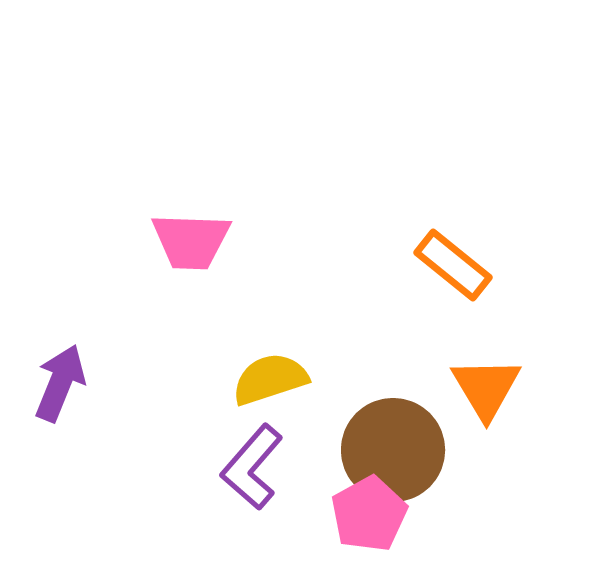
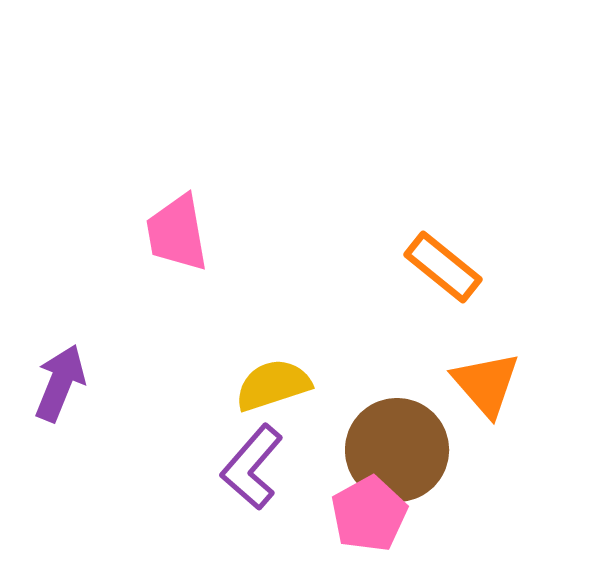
pink trapezoid: moved 14 px left, 8 px up; rotated 78 degrees clockwise
orange rectangle: moved 10 px left, 2 px down
yellow semicircle: moved 3 px right, 6 px down
orange triangle: moved 4 px up; rotated 10 degrees counterclockwise
brown circle: moved 4 px right
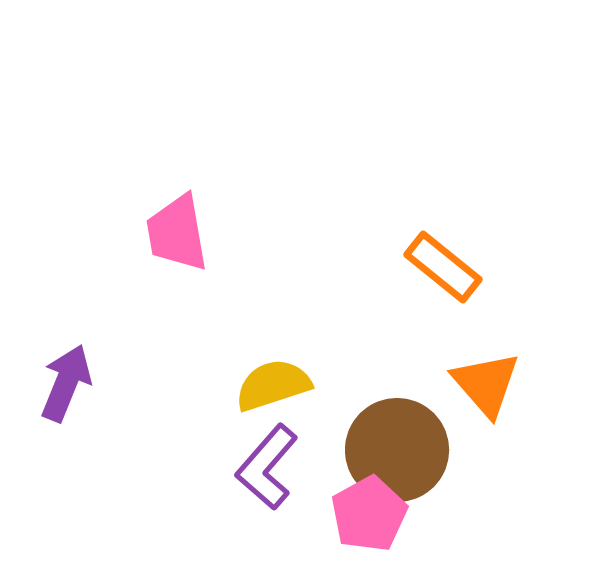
purple arrow: moved 6 px right
purple L-shape: moved 15 px right
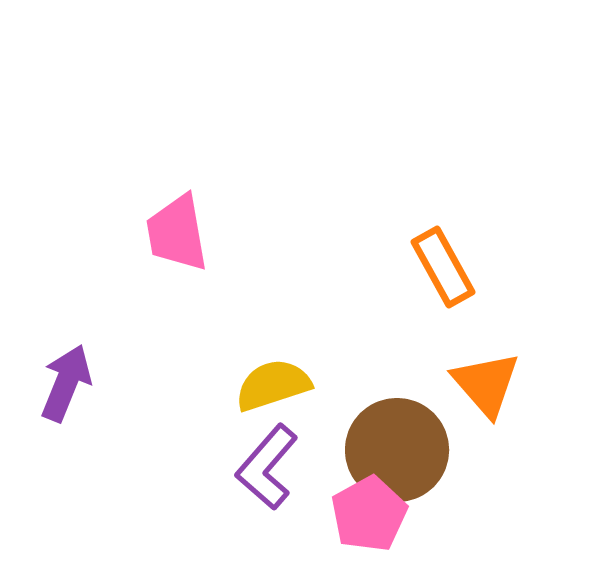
orange rectangle: rotated 22 degrees clockwise
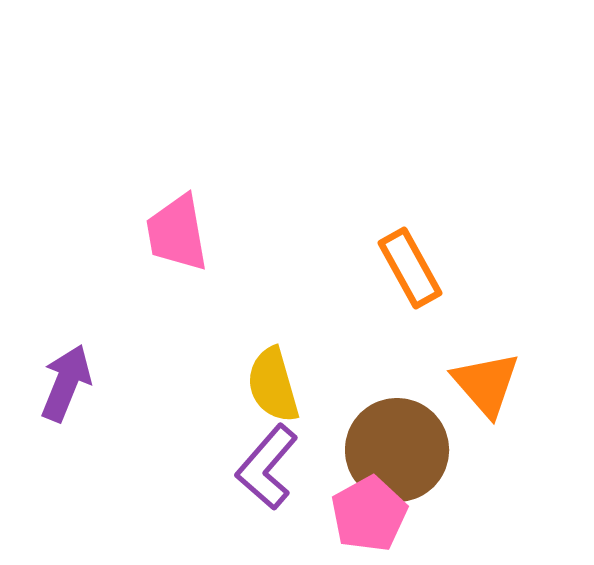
orange rectangle: moved 33 px left, 1 px down
yellow semicircle: rotated 88 degrees counterclockwise
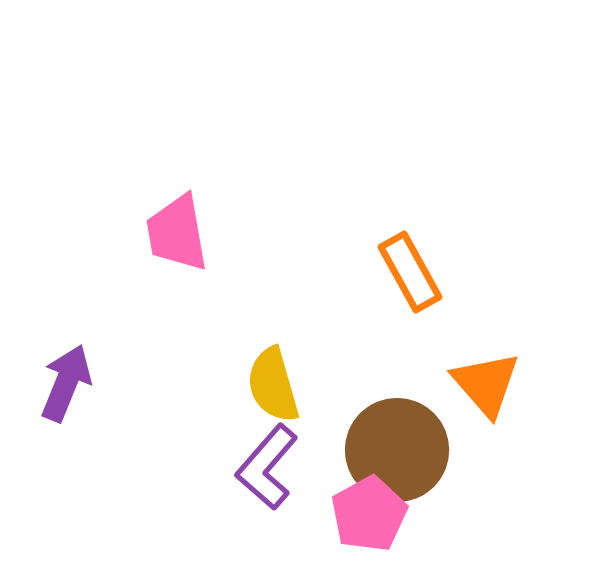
orange rectangle: moved 4 px down
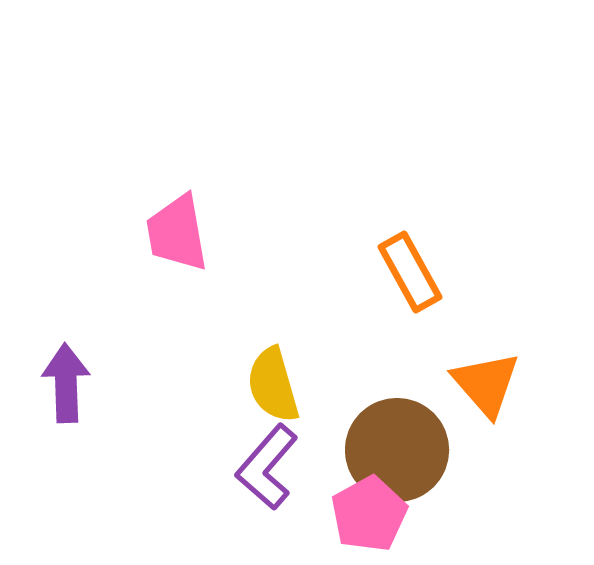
purple arrow: rotated 24 degrees counterclockwise
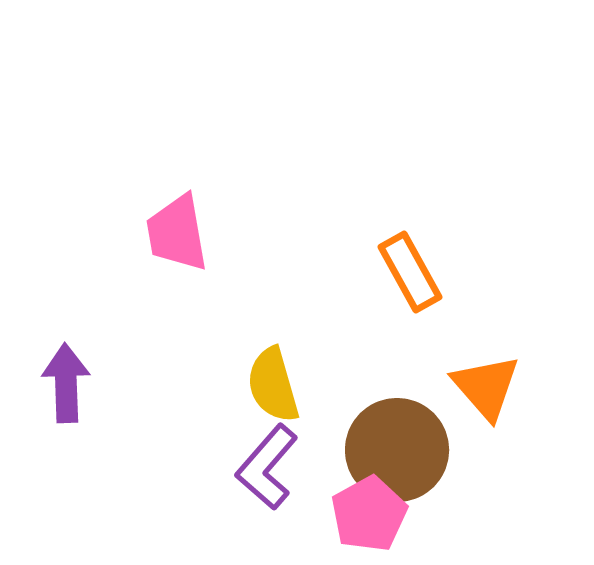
orange triangle: moved 3 px down
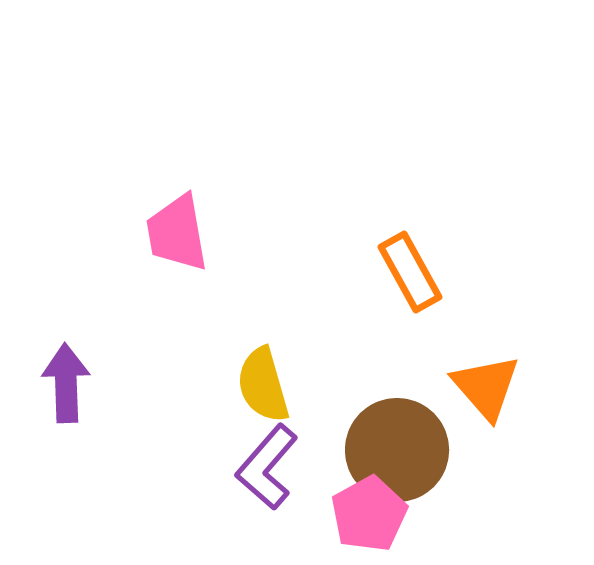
yellow semicircle: moved 10 px left
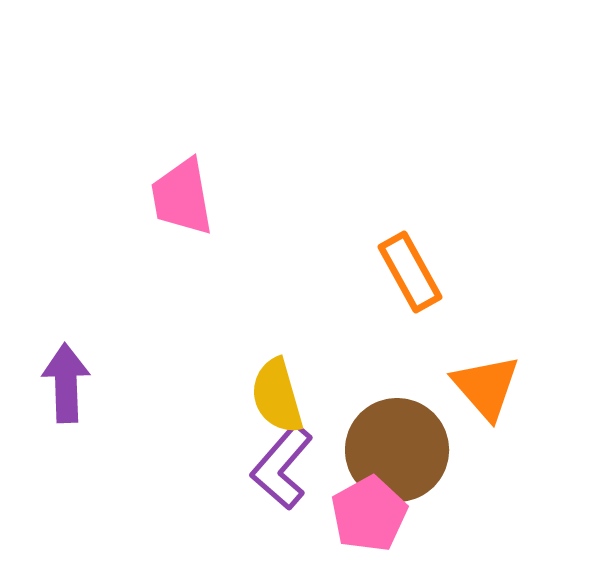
pink trapezoid: moved 5 px right, 36 px up
yellow semicircle: moved 14 px right, 11 px down
purple L-shape: moved 15 px right
